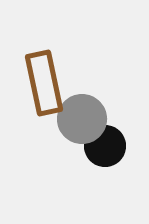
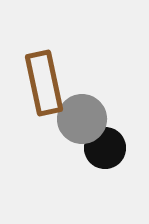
black circle: moved 2 px down
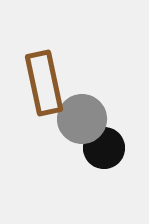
black circle: moved 1 px left
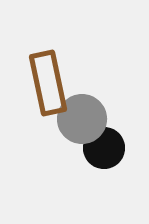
brown rectangle: moved 4 px right
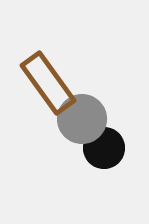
brown rectangle: rotated 24 degrees counterclockwise
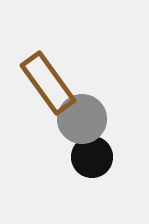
black circle: moved 12 px left, 9 px down
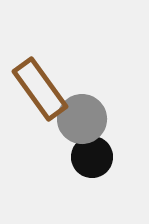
brown rectangle: moved 8 px left, 6 px down
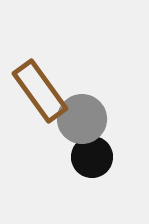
brown rectangle: moved 2 px down
